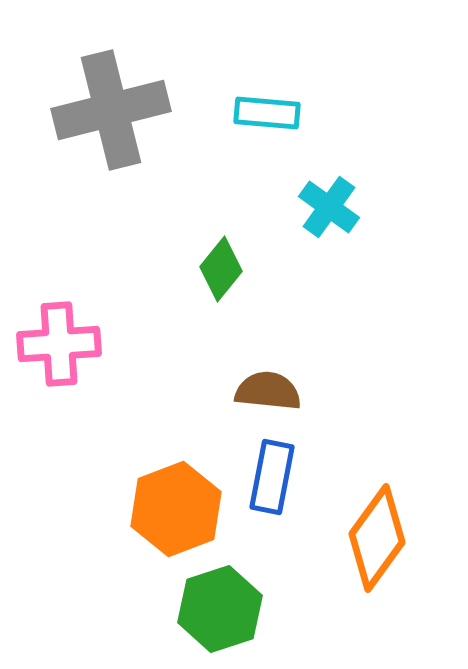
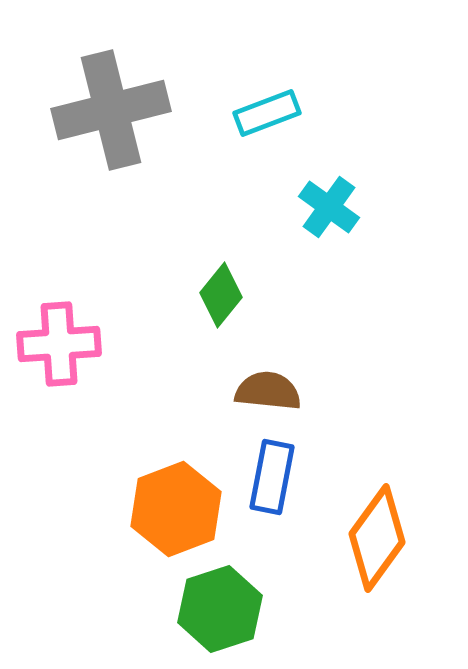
cyan rectangle: rotated 26 degrees counterclockwise
green diamond: moved 26 px down
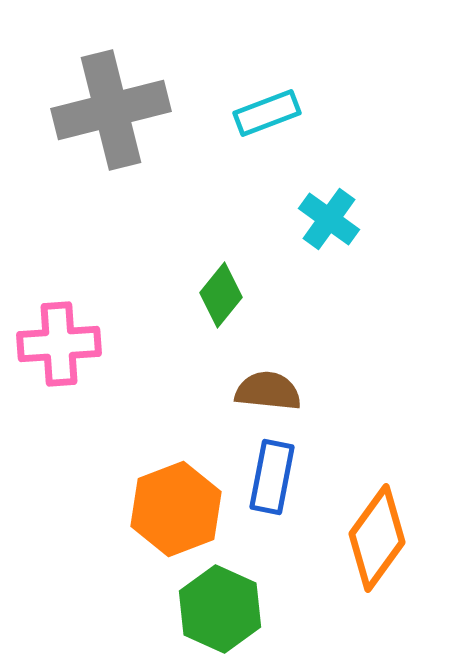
cyan cross: moved 12 px down
green hexagon: rotated 18 degrees counterclockwise
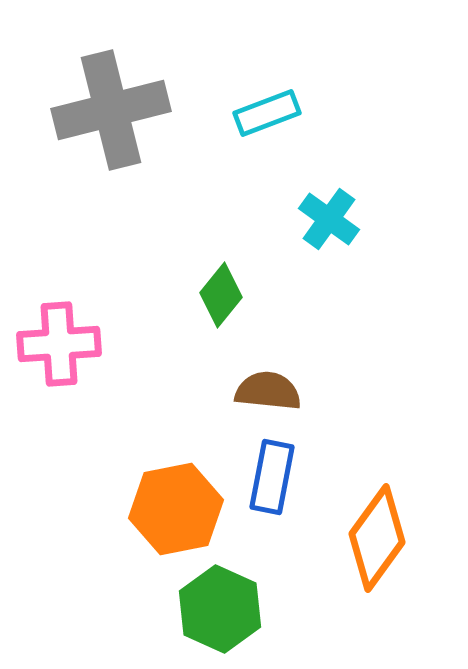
orange hexagon: rotated 10 degrees clockwise
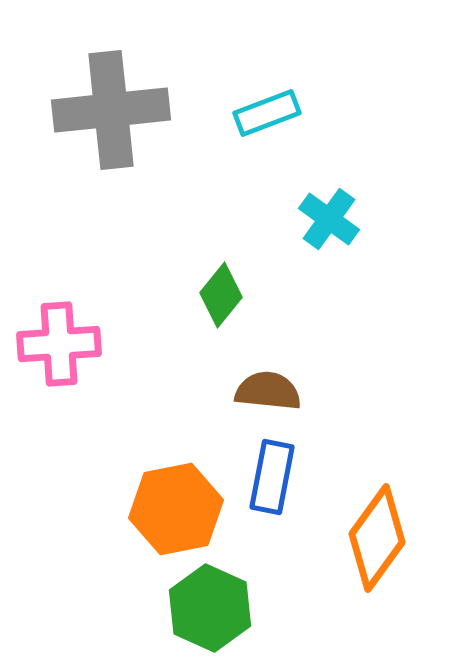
gray cross: rotated 8 degrees clockwise
green hexagon: moved 10 px left, 1 px up
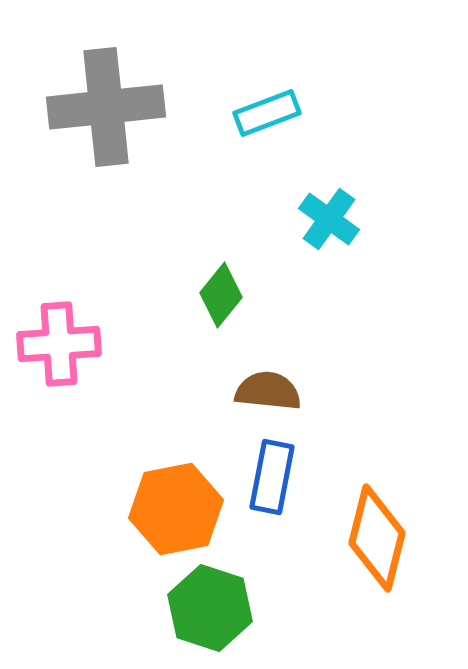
gray cross: moved 5 px left, 3 px up
orange diamond: rotated 22 degrees counterclockwise
green hexagon: rotated 6 degrees counterclockwise
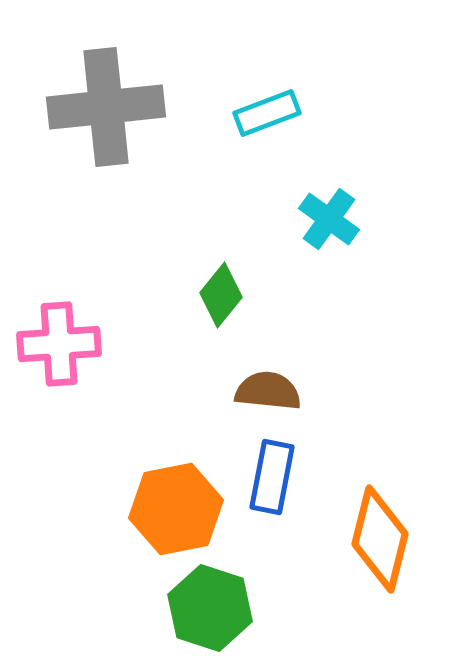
orange diamond: moved 3 px right, 1 px down
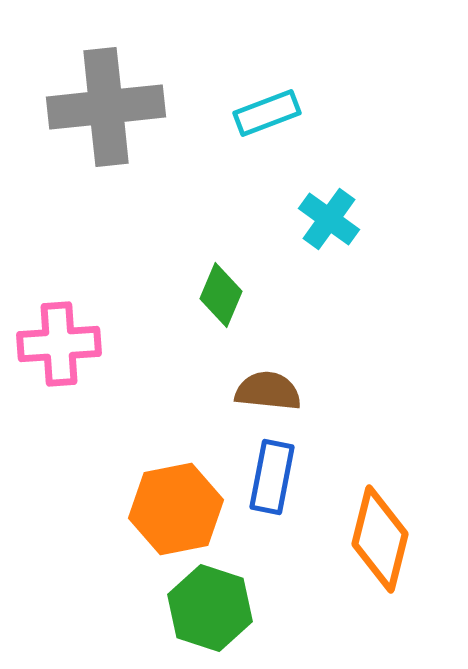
green diamond: rotated 16 degrees counterclockwise
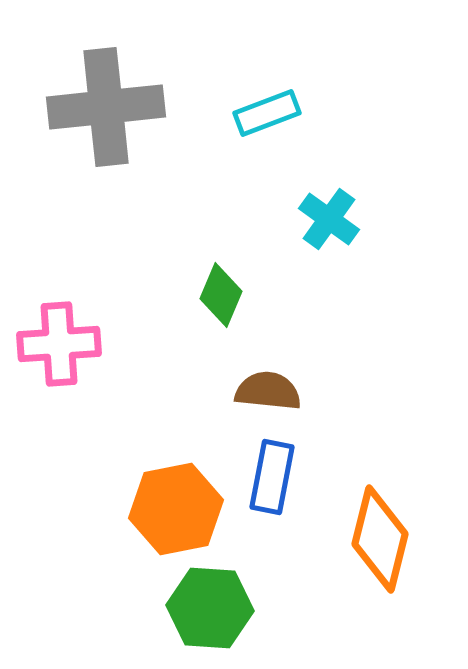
green hexagon: rotated 14 degrees counterclockwise
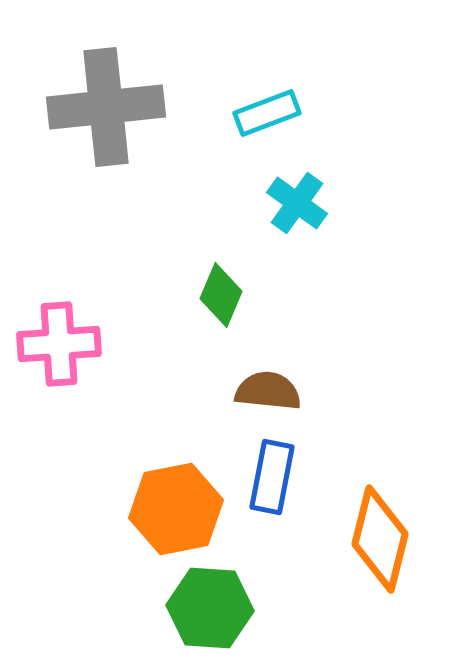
cyan cross: moved 32 px left, 16 px up
